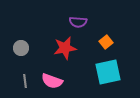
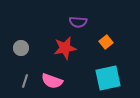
cyan square: moved 6 px down
gray line: rotated 24 degrees clockwise
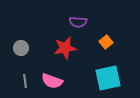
gray line: rotated 24 degrees counterclockwise
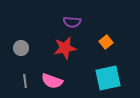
purple semicircle: moved 6 px left
